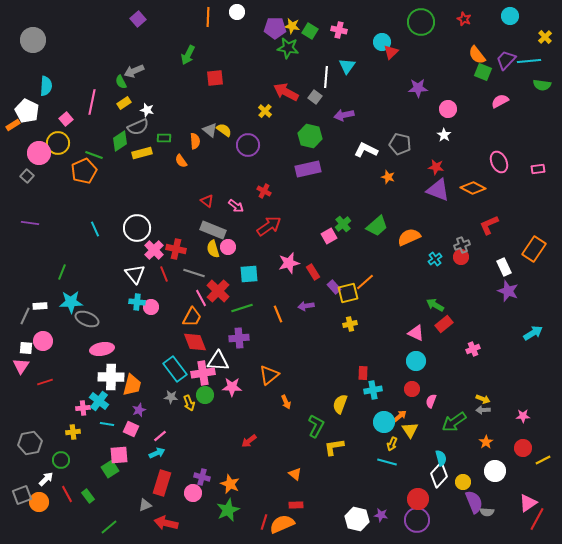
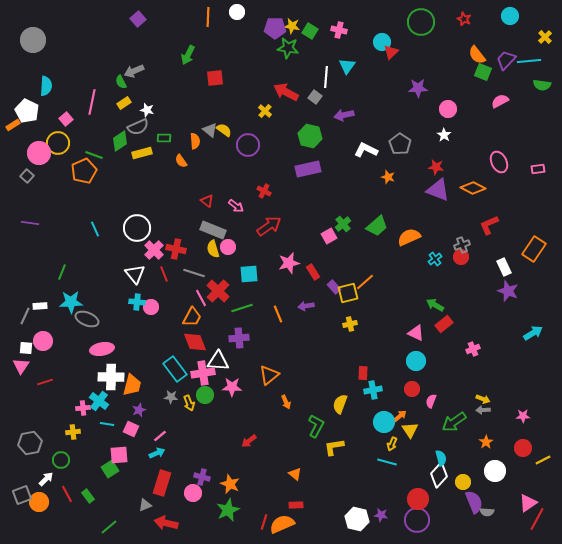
gray pentagon at (400, 144): rotated 20 degrees clockwise
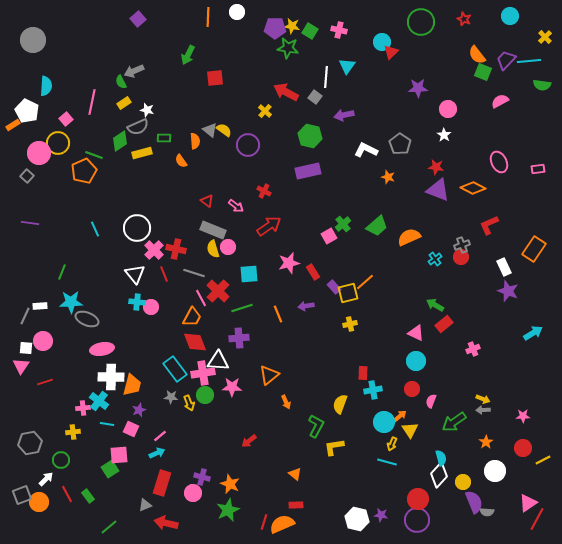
purple rectangle at (308, 169): moved 2 px down
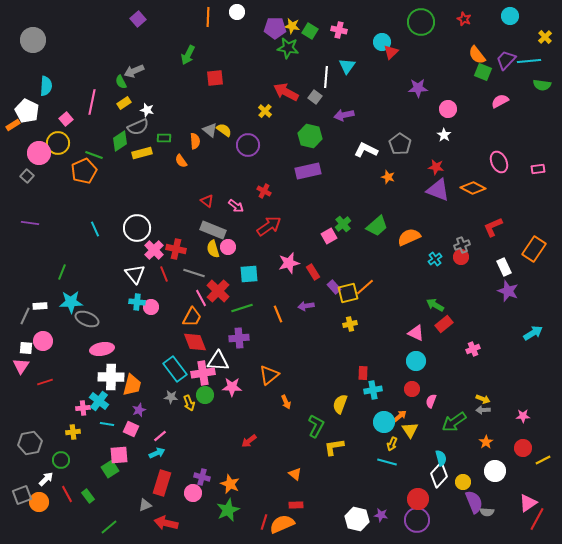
red L-shape at (489, 225): moved 4 px right, 2 px down
orange line at (365, 282): moved 5 px down
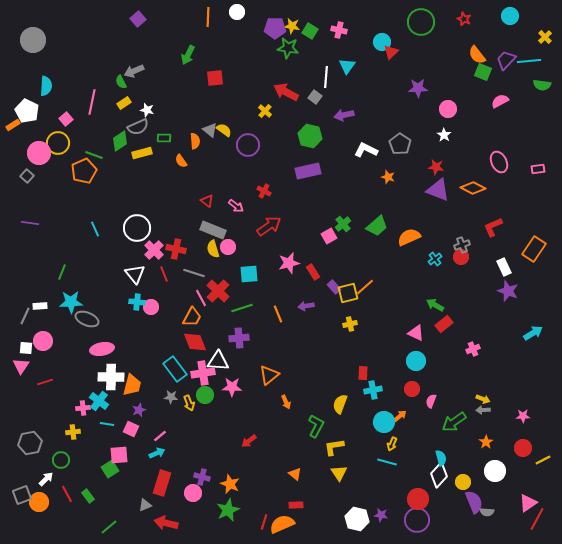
yellow triangle at (410, 430): moved 71 px left, 43 px down
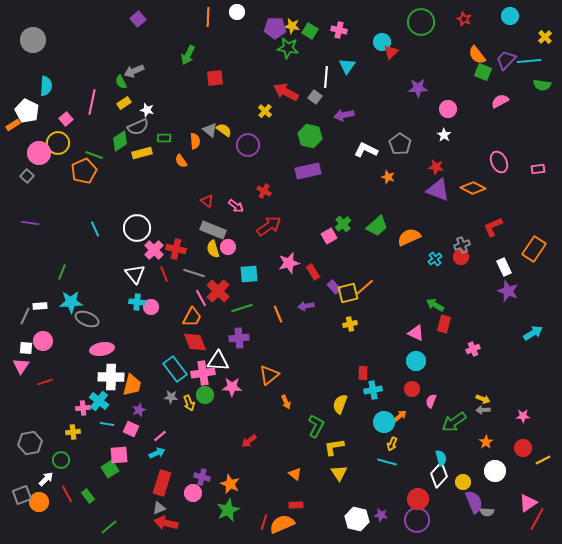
red rectangle at (444, 324): rotated 36 degrees counterclockwise
gray triangle at (145, 505): moved 14 px right, 3 px down
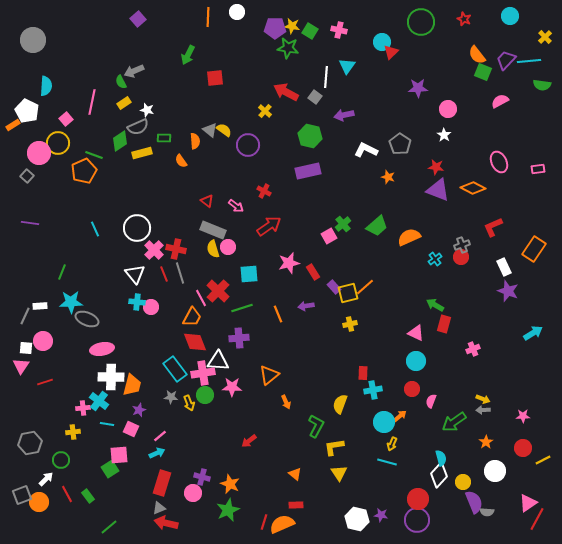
gray line at (194, 273): moved 14 px left; rotated 55 degrees clockwise
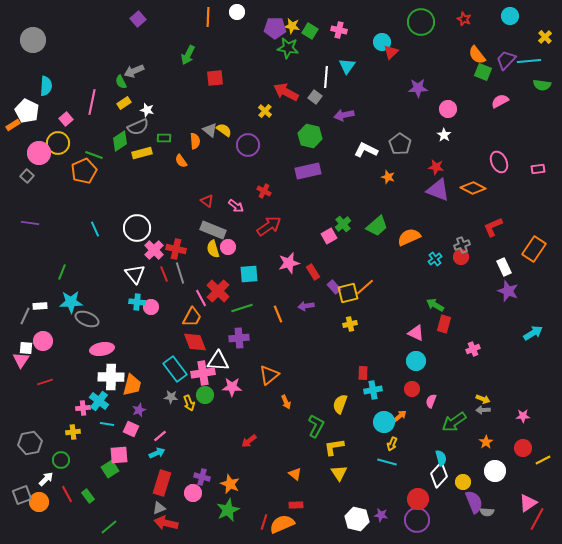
pink triangle at (21, 366): moved 6 px up
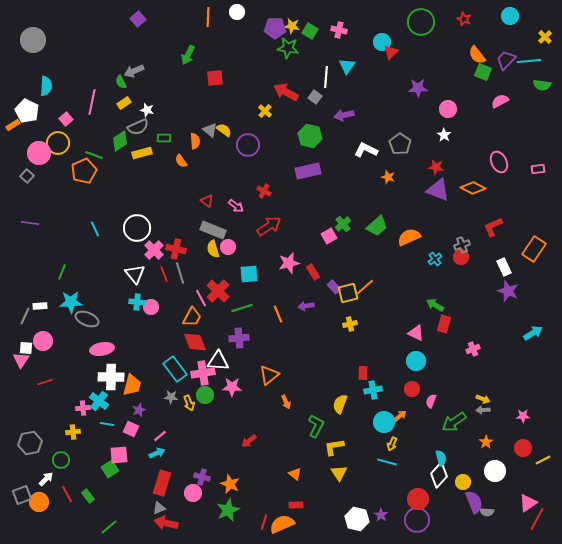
purple star at (381, 515): rotated 24 degrees clockwise
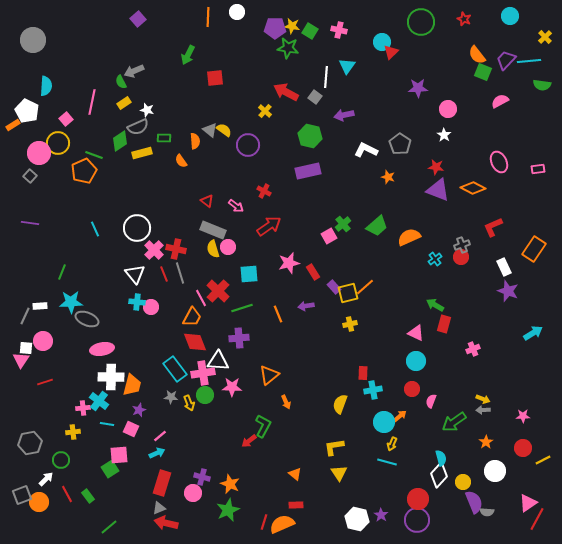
gray square at (27, 176): moved 3 px right
green L-shape at (316, 426): moved 53 px left
